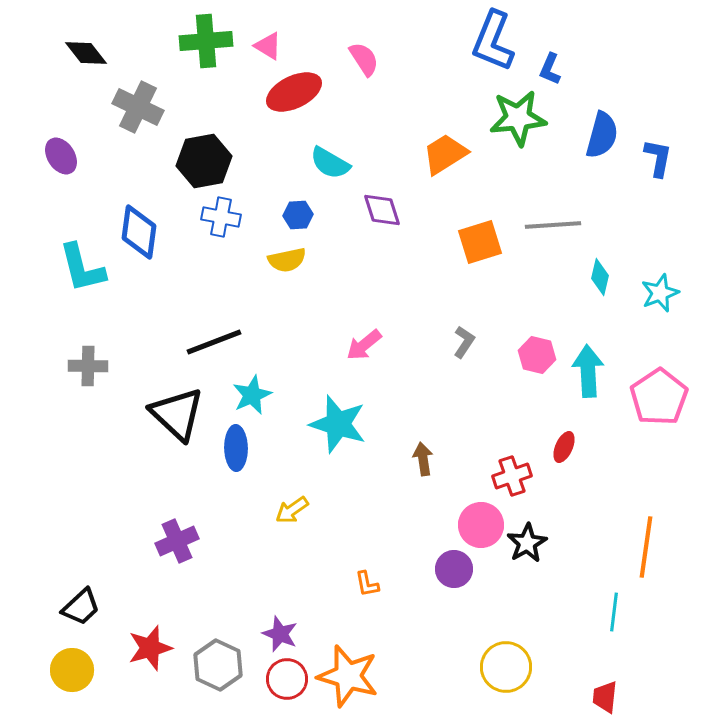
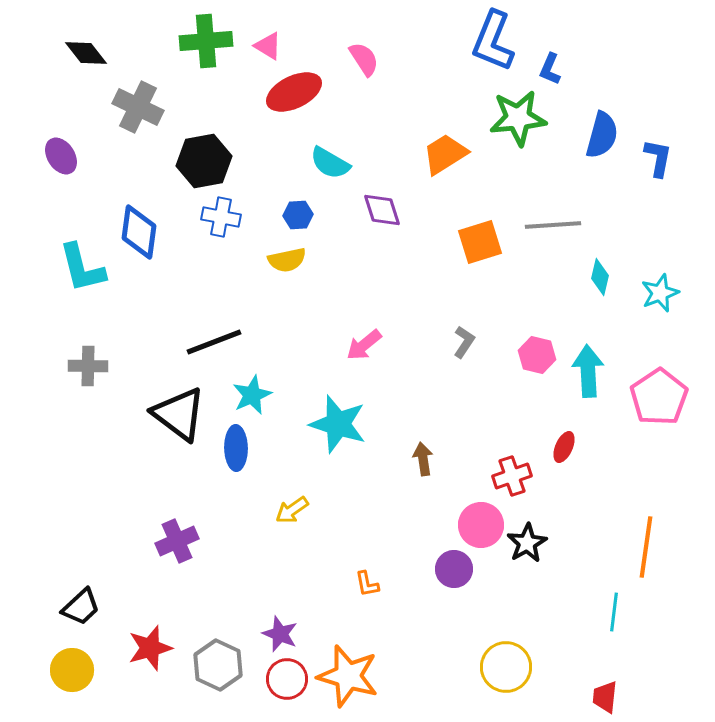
black triangle at (177, 414): moved 2 px right; rotated 6 degrees counterclockwise
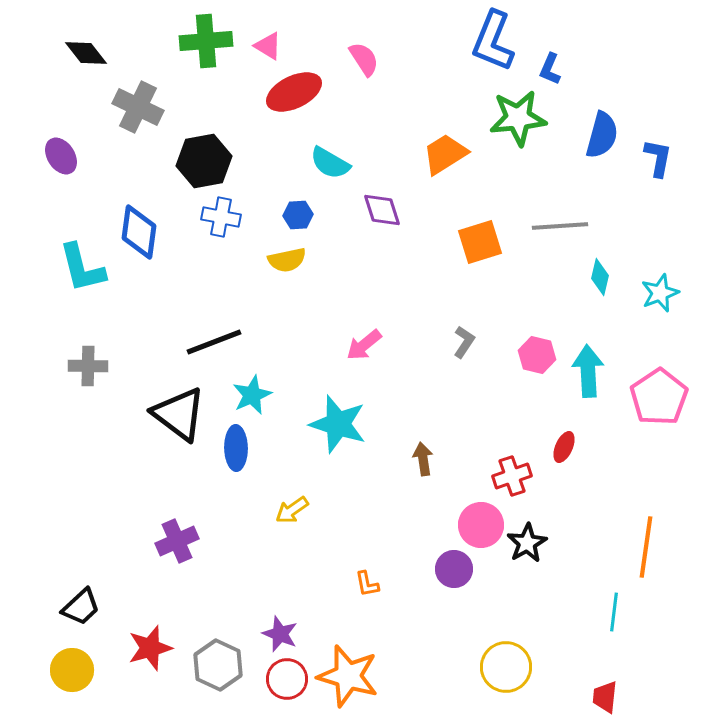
gray line at (553, 225): moved 7 px right, 1 px down
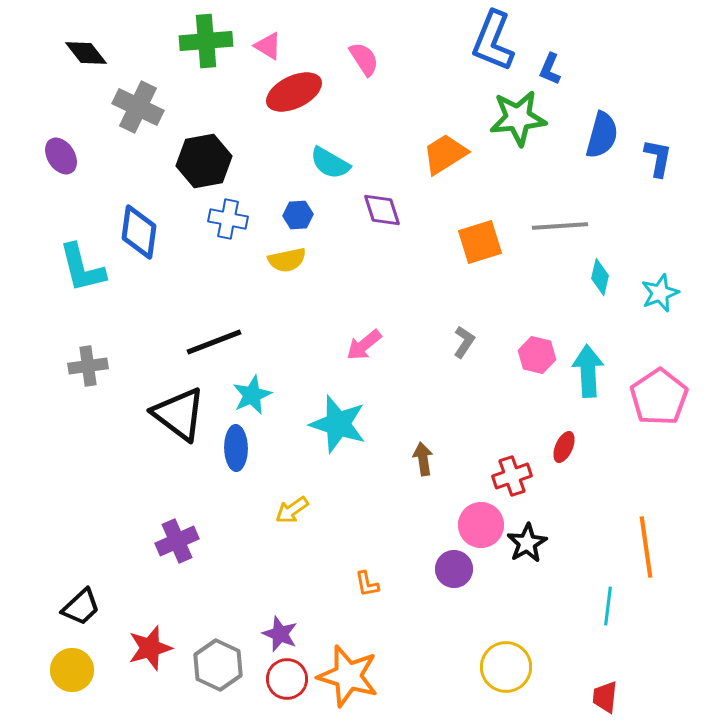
blue cross at (221, 217): moved 7 px right, 2 px down
gray cross at (88, 366): rotated 9 degrees counterclockwise
orange line at (646, 547): rotated 16 degrees counterclockwise
cyan line at (614, 612): moved 6 px left, 6 px up
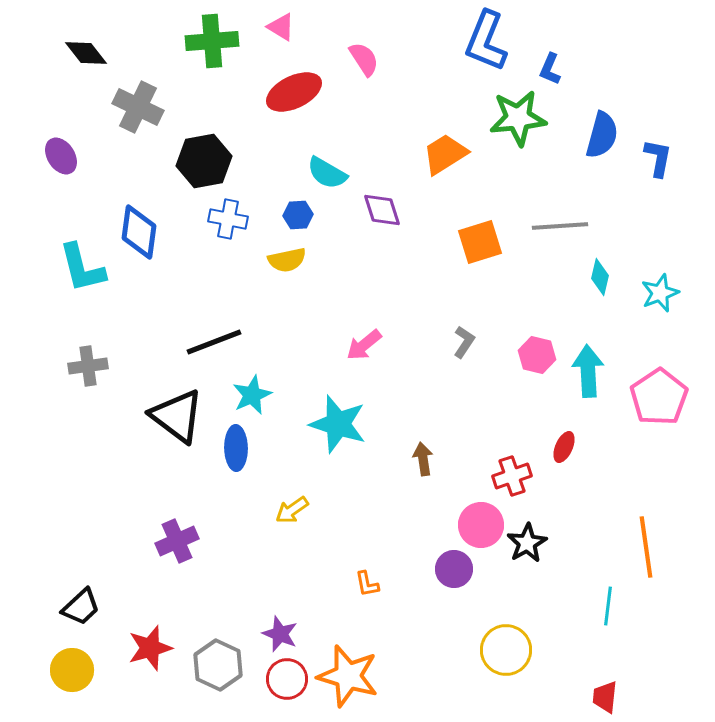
green cross at (206, 41): moved 6 px right
blue L-shape at (493, 41): moved 7 px left
pink triangle at (268, 46): moved 13 px right, 19 px up
cyan semicircle at (330, 163): moved 3 px left, 10 px down
black triangle at (179, 414): moved 2 px left, 2 px down
yellow circle at (506, 667): moved 17 px up
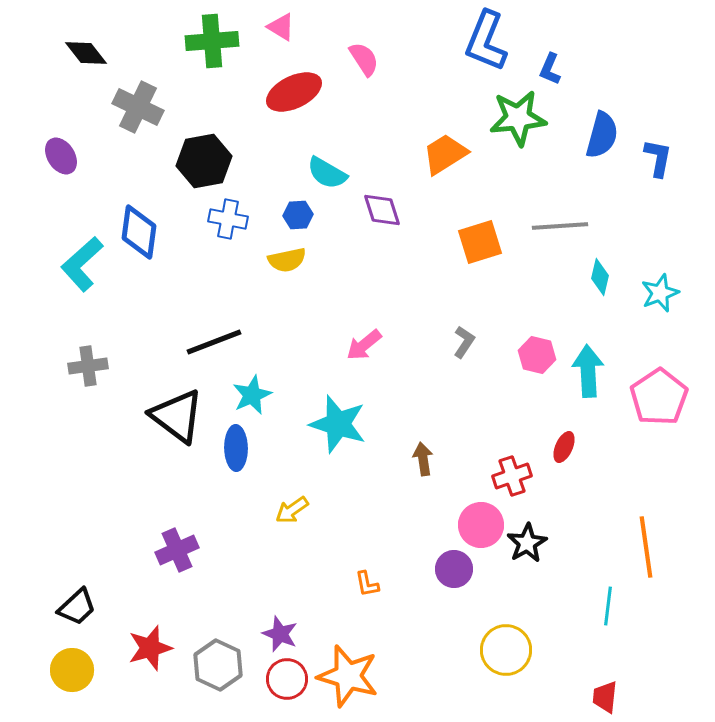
cyan L-shape at (82, 268): moved 4 px up; rotated 62 degrees clockwise
purple cross at (177, 541): moved 9 px down
black trapezoid at (81, 607): moved 4 px left
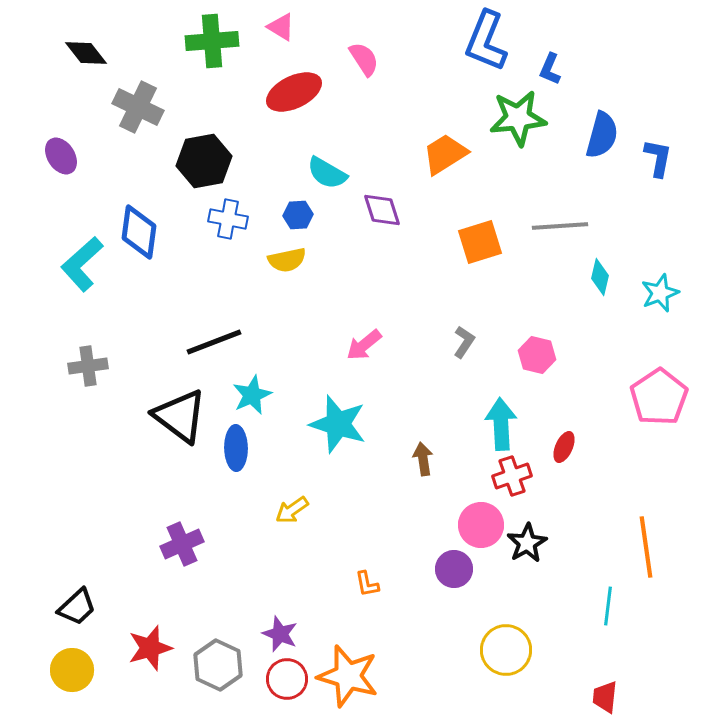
cyan arrow at (588, 371): moved 87 px left, 53 px down
black triangle at (177, 416): moved 3 px right
purple cross at (177, 550): moved 5 px right, 6 px up
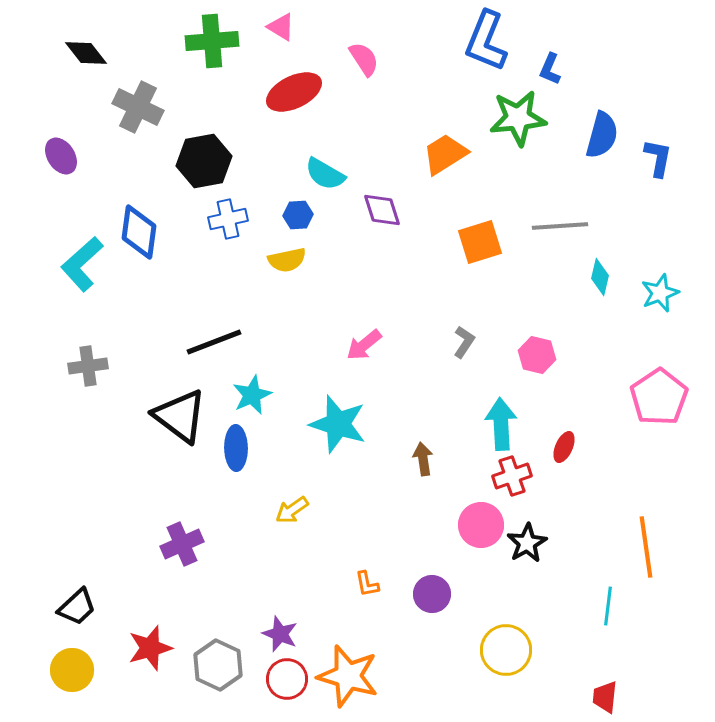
cyan semicircle at (327, 173): moved 2 px left, 1 px down
blue cross at (228, 219): rotated 24 degrees counterclockwise
purple circle at (454, 569): moved 22 px left, 25 px down
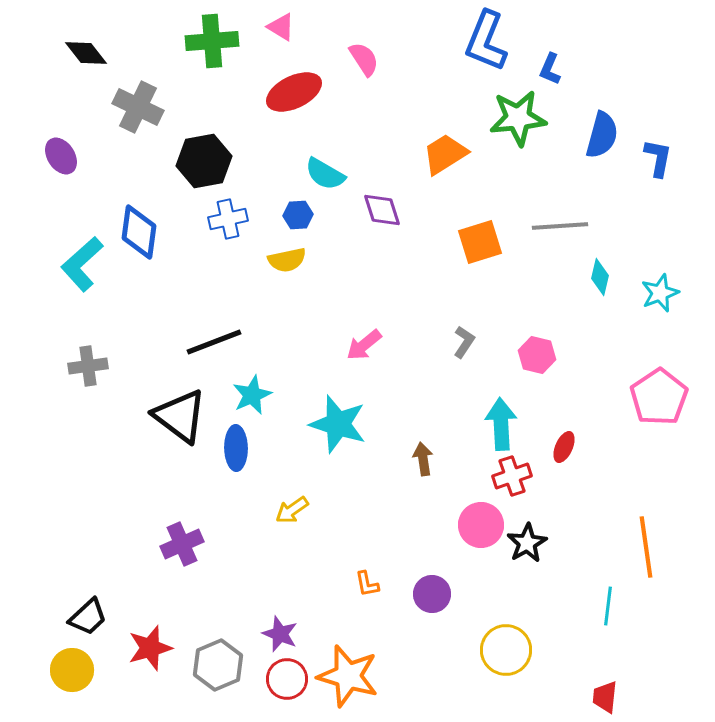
black trapezoid at (77, 607): moved 11 px right, 10 px down
gray hexagon at (218, 665): rotated 12 degrees clockwise
